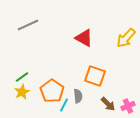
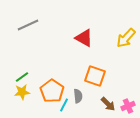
yellow star: rotated 21 degrees clockwise
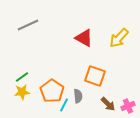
yellow arrow: moved 7 px left
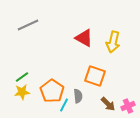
yellow arrow: moved 6 px left, 4 px down; rotated 30 degrees counterclockwise
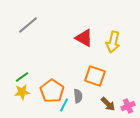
gray line: rotated 15 degrees counterclockwise
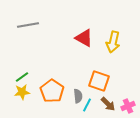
gray line: rotated 30 degrees clockwise
orange square: moved 4 px right, 5 px down
cyan line: moved 23 px right
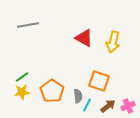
brown arrow: moved 2 px down; rotated 84 degrees counterclockwise
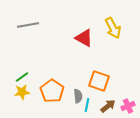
yellow arrow: moved 14 px up; rotated 40 degrees counterclockwise
cyan line: rotated 16 degrees counterclockwise
